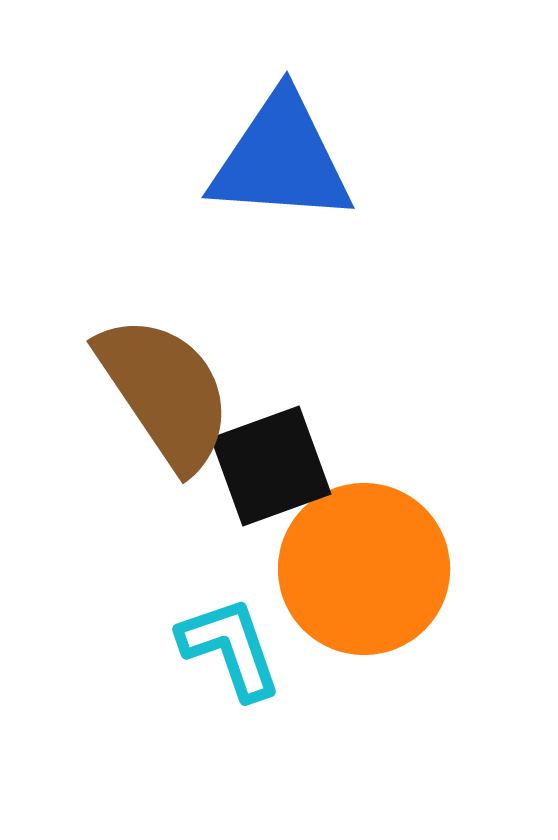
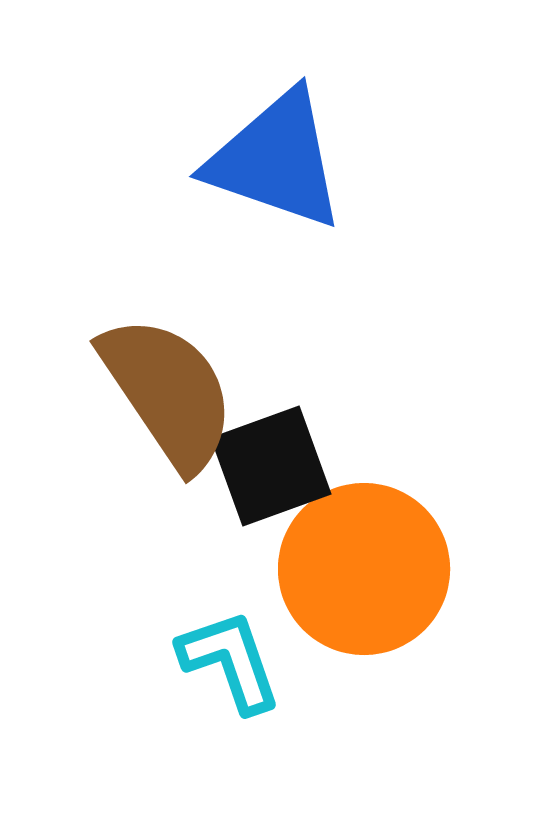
blue triangle: moved 5 px left, 1 px down; rotated 15 degrees clockwise
brown semicircle: moved 3 px right
cyan L-shape: moved 13 px down
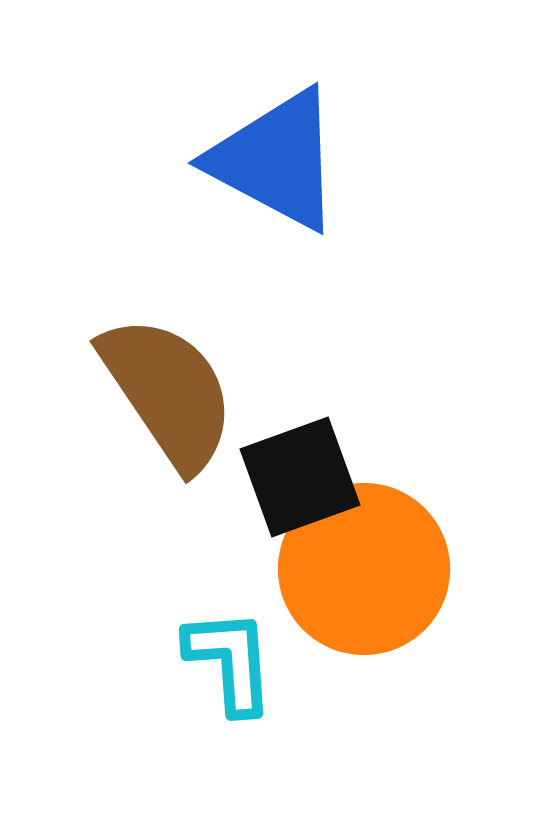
blue triangle: rotated 9 degrees clockwise
black square: moved 29 px right, 11 px down
cyan L-shape: rotated 15 degrees clockwise
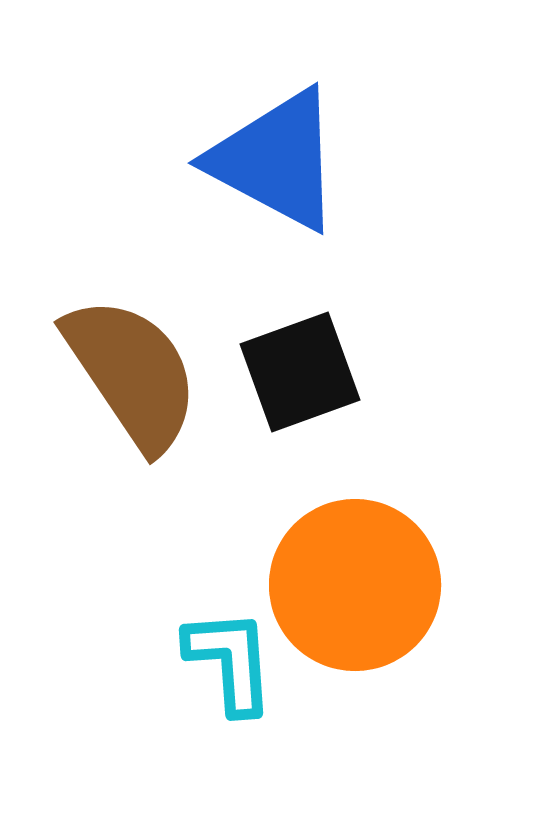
brown semicircle: moved 36 px left, 19 px up
black square: moved 105 px up
orange circle: moved 9 px left, 16 px down
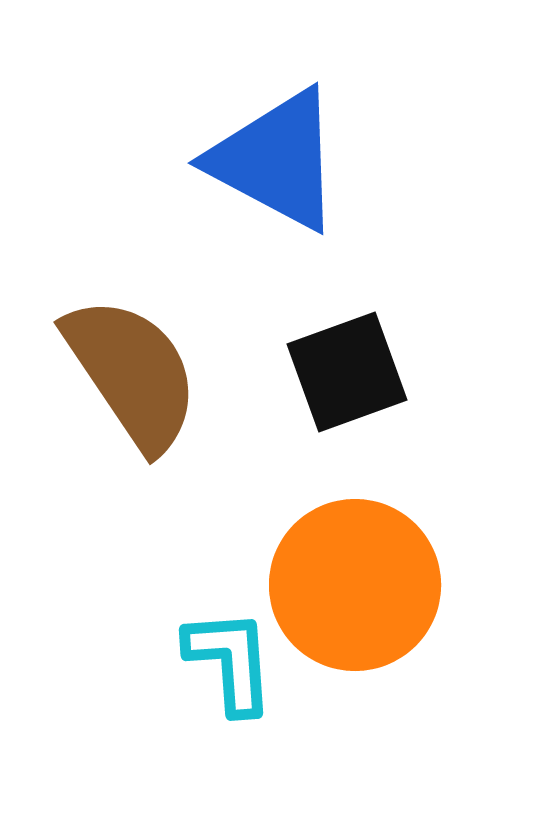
black square: moved 47 px right
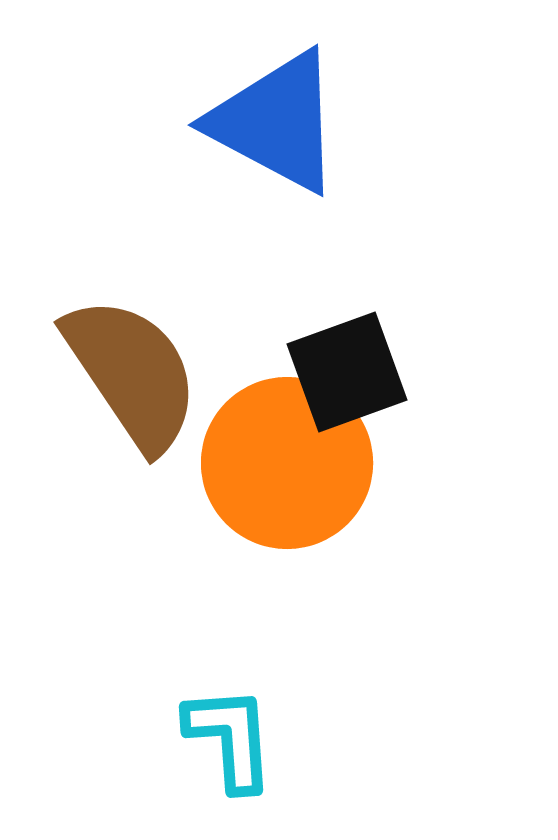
blue triangle: moved 38 px up
orange circle: moved 68 px left, 122 px up
cyan L-shape: moved 77 px down
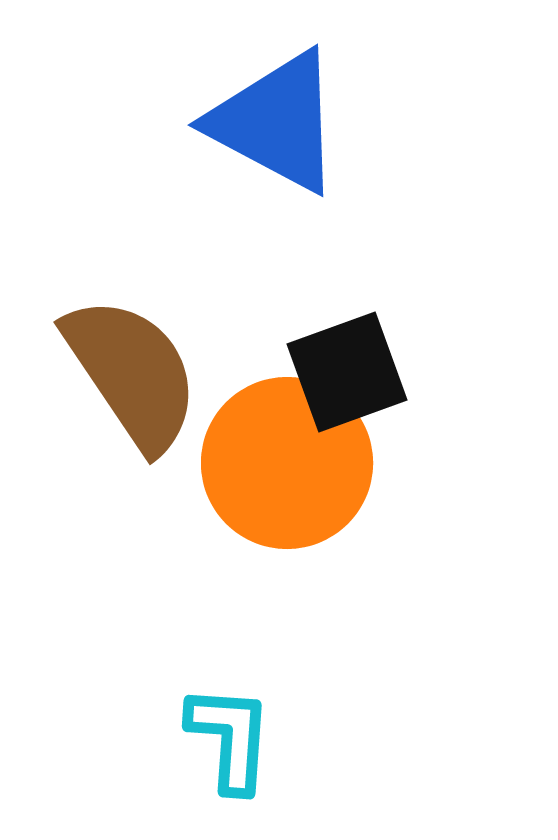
cyan L-shape: rotated 8 degrees clockwise
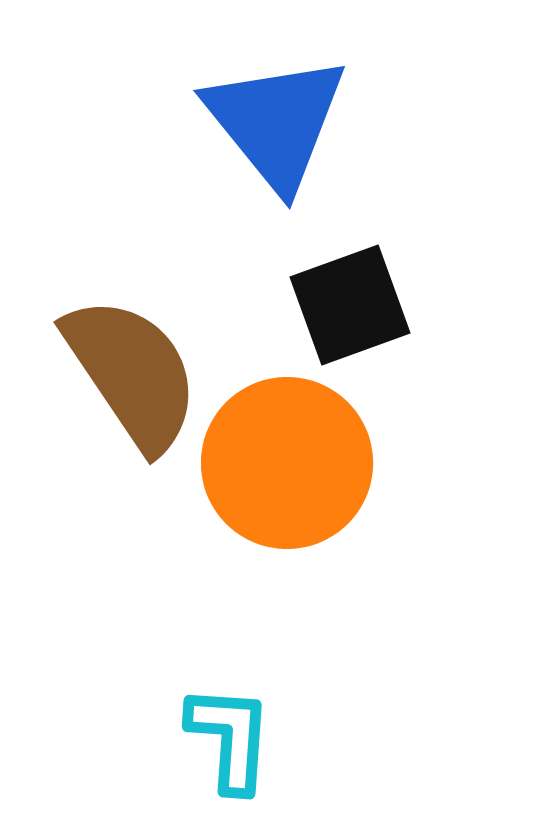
blue triangle: rotated 23 degrees clockwise
black square: moved 3 px right, 67 px up
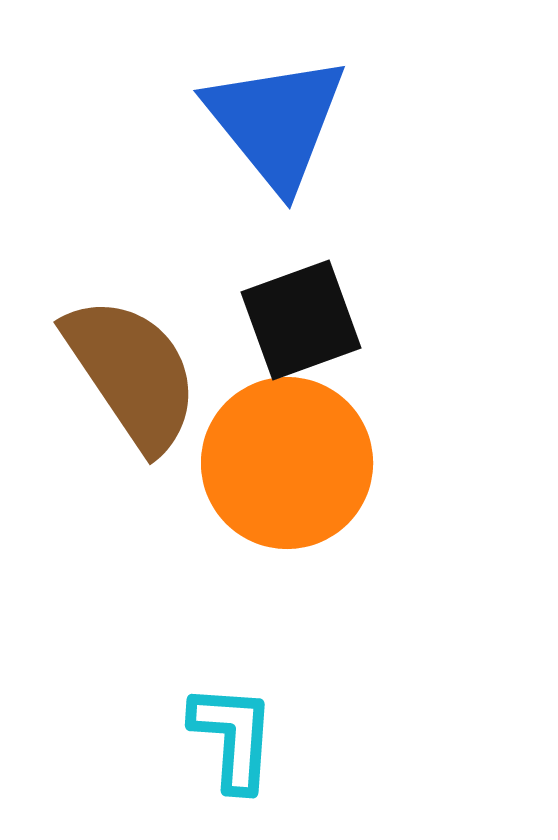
black square: moved 49 px left, 15 px down
cyan L-shape: moved 3 px right, 1 px up
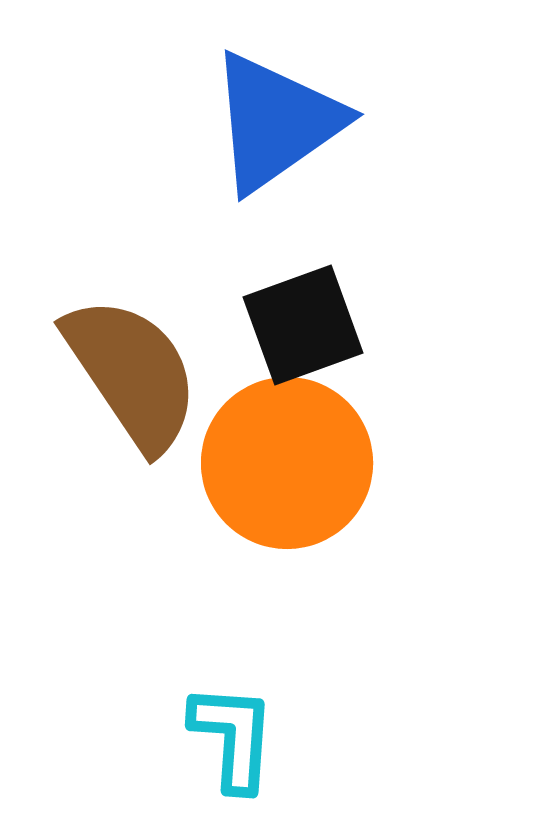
blue triangle: rotated 34 degrees clockwise
black square: moved 2 px right, 5 px down
